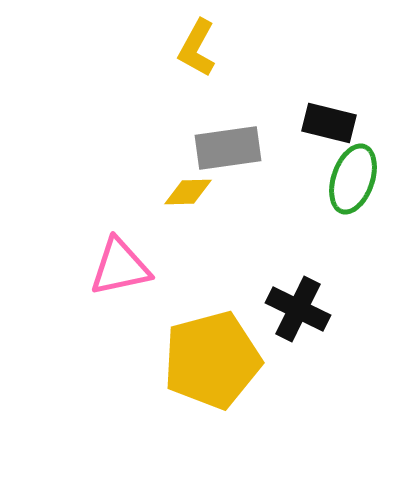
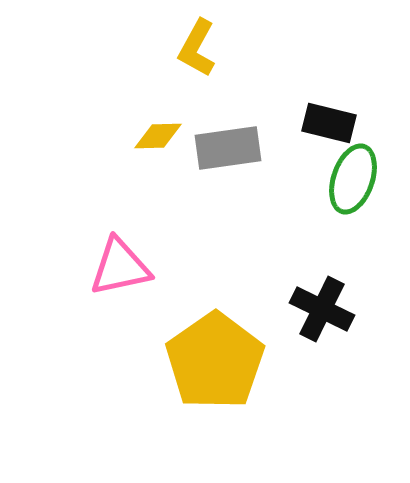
yellow diamond: moved 30 px left, 56 px up
black cross: moved 24 px right
yellow pentagon: moved 3 px right, 1 px down; rotated 20 degrees counterclockwise
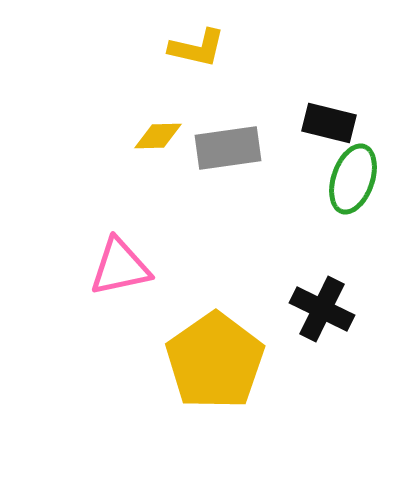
yellow L-shape: rotated 106 degrees counterclockwise
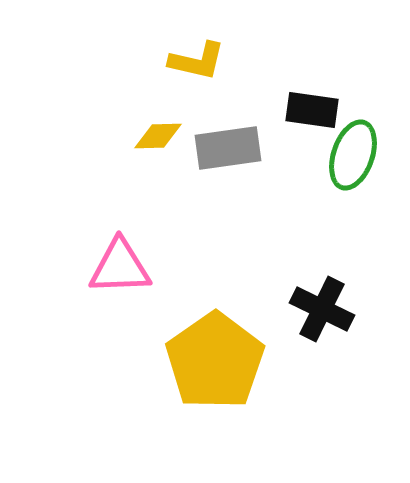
yellow L-shape: moved 13 px down
black rectangle: moved 17 px left, 13 px up; rotated 6 degrees counterclockwise
green ellipse: moved 24 px up
pink triangle: rotated 10 degrees clockwise
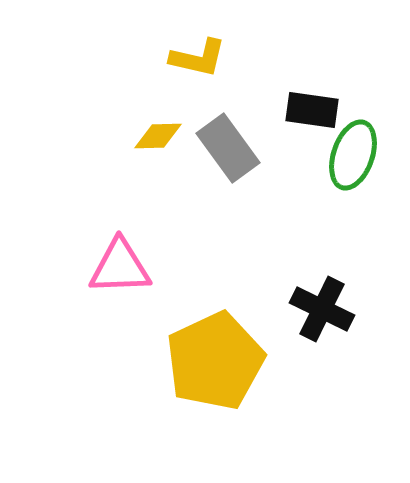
yellow L-shape: moved 1 px right, 3 px up
gray rectangle: rotated 62 degrees clockwise
yellow pentagon: rotated 10 degrees clockwise
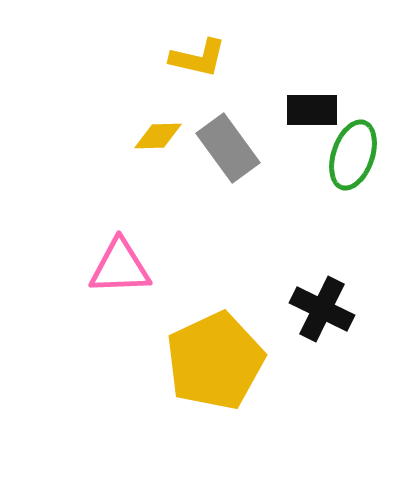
black rectangle: rotated 8 degrees counterclockwise
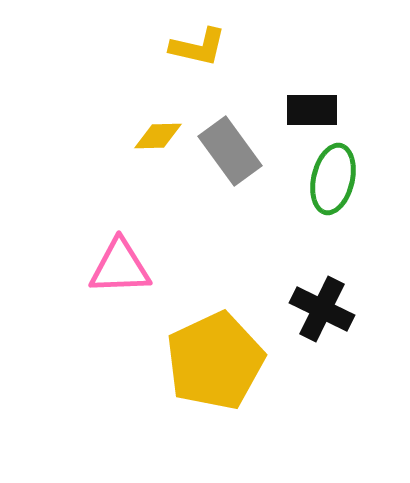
yellow L-shape: moved 11 px up
gray rectangle: moved 2 px right, 3 px down
green ellipse: moved 20 px left, 24 px down; rotated 6 degrees counterclockwise
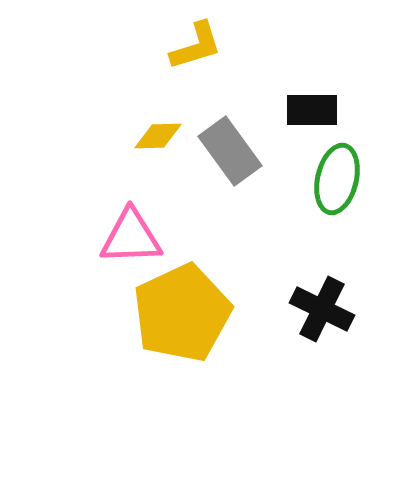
yellow L-shape: moved 2 px left, 1 px up; rotated 30 degrees counterclockwise
green ellipse: moved 4 px right
pink triangle: moved 11 px right, 30 px up
yellow pentagon: moved 33 px left, 48 px up
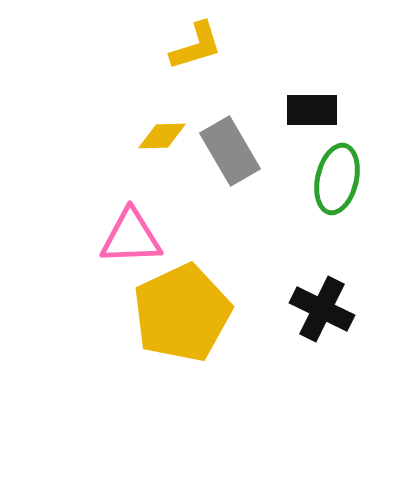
yellow diamond: moved 4 px right
gray rectangle: rotated 6 degrees clockwise
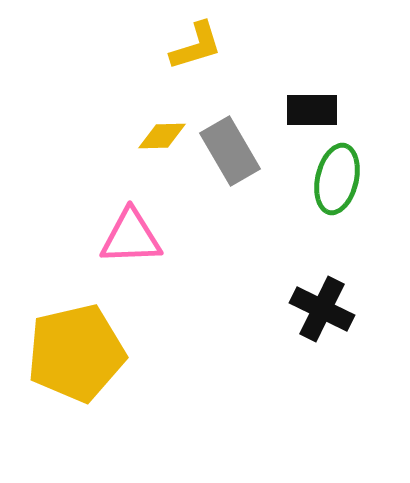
yellow pentagon: moved 106 px left, 40 px down; rotated 12 degrees clockwise
